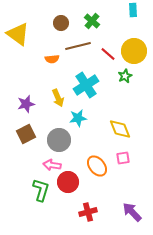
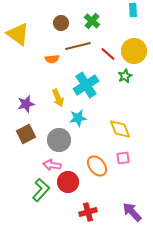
green L-shape: rotated 25 degrees clockwise
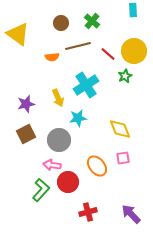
orange semicircle: moved 2 px up
purple arrow: moved 1 px left, 2 px down
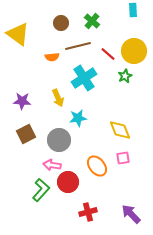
cyan cross: moved 2 px left, 7 px up
purple star: moved 4 px left, 3 px up; rotated 18 degrees clockwise
yellow diamond: moved 1 px down
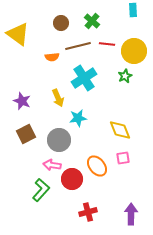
red line: moved 1 px left, 10 px up; rotated 35 degrees counterclockwise
purple star: rotated 18 degrees clockwise
red circle: moved 4 px right, 3 px up
purple arrow: rotated 45 degrees clockwise
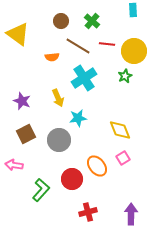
brown circle: moved 2 px up
brown line: rotated 45 degrees clockwise
pink square: rotated 24 degrees counterclockwise
pink arrow: moved 38 px left
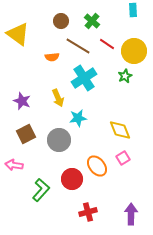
red line: rotated 28 degrees clockwise
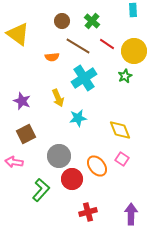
brown circle: moved 1 px right
gray circle: moved 16 px down
pink square: moved 1 px left, 1 px down; rotated 24 degrees counterclockwise
pink arrow: moved 3 px up
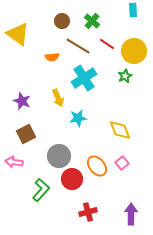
pink square: moved 4 px down; rotated 16 degrees clockwise
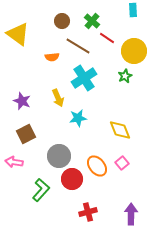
red line: moved 6 px up
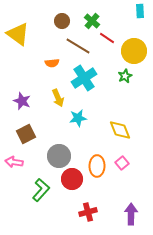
cyan rectangle: moved 7 px right, 1 px down
orange semicircle: moved 6 px down
orange ellipse: rotated 40 degrees clockwise
